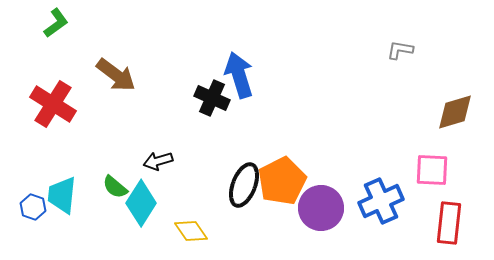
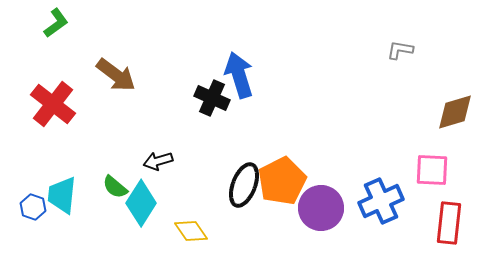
red cross: rotated 6 degrees clockwise
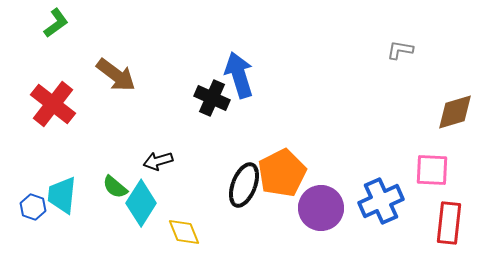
orange pentagon: moved 8 px up
yellow diamond: moved 7 px left, 1 px down; rotated 12 degrees clockwise
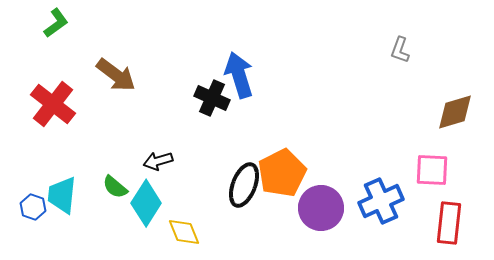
gray L-shape: rotated 80 degrees counterclockwise
cyan diamond: moved 5 px right
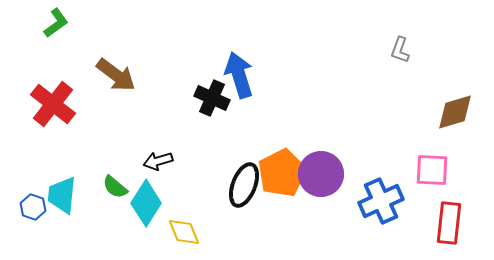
purple circle: moved 34 px up
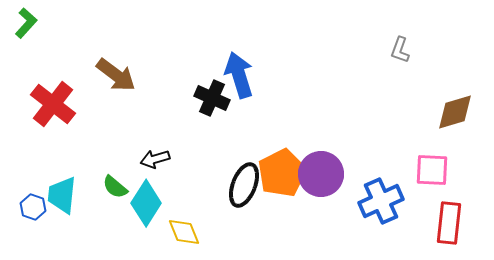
green L-shape: moved 30 px left; rotated 12 degrees counterclockwise
black arrow: moved 3 px left, 2 px up
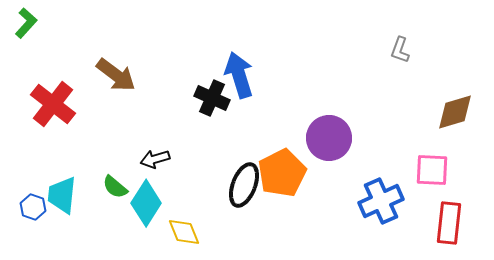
purple circle: moved 8 px right, 36 px up
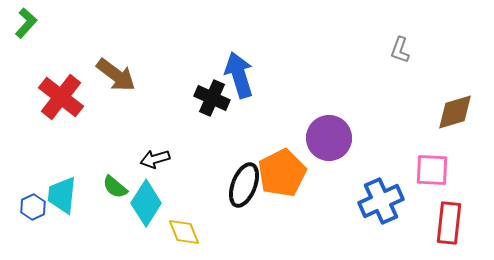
red cross: moved 8 px right, 7 px up
blue hexagon: rotated 15 degrees clockwise
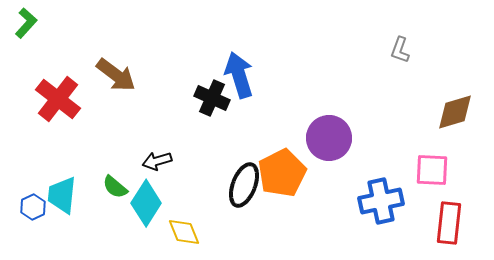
red cross: moved 3 px left, 2 px down
black arrow: moved 2 px right, 2 px down
blue cross: rotated 12 degrees clockwise
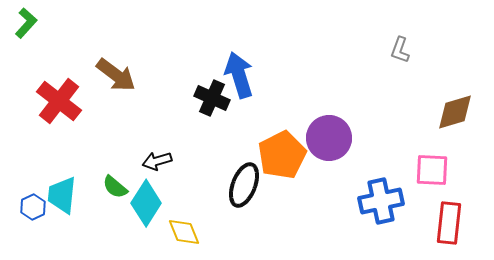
red cross: moved 1 px right, 2 px down
orange pentagon: moved 18 px up
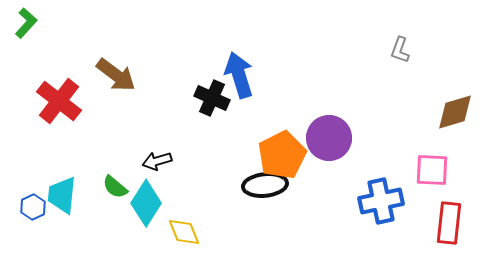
black ellipse: moved 21 px right; rotated 63 degrees clockwise
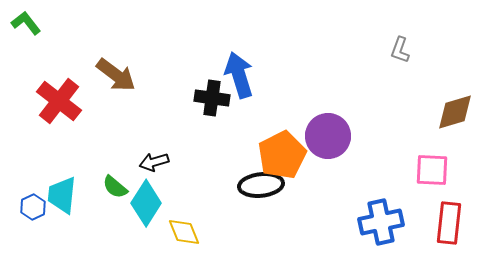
green L-shape: rotated 80 degrees counterclockwise
black cross: rotated 16 degrees counterclockwise
purple circle: moved 1 px left, 2 px up
black arrow: moved 3 px left, 1 px down
black ellipse: moved 4 px left
blue cross: moved 21 px down
